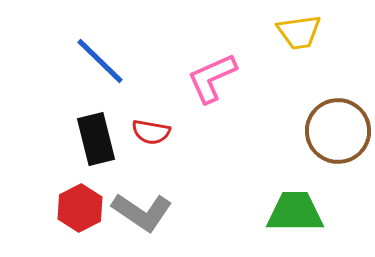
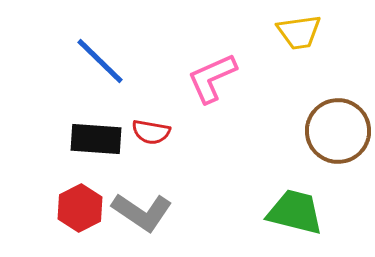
black rectangle: rotated 72 degrees counterclockwise
green trapezoid: rotated 14 degrees clockwise
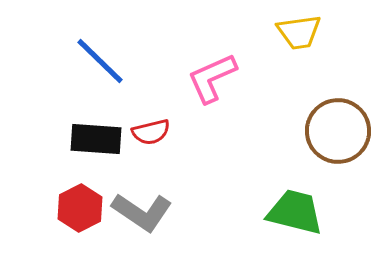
red semicircle: rotated 24 degrees counterclockwise
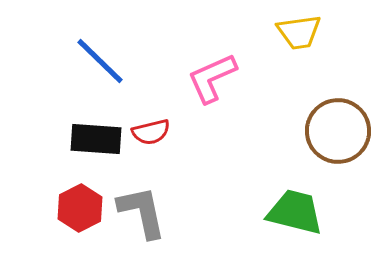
gray L-shape: rotated 136 degrees counterclockwise
